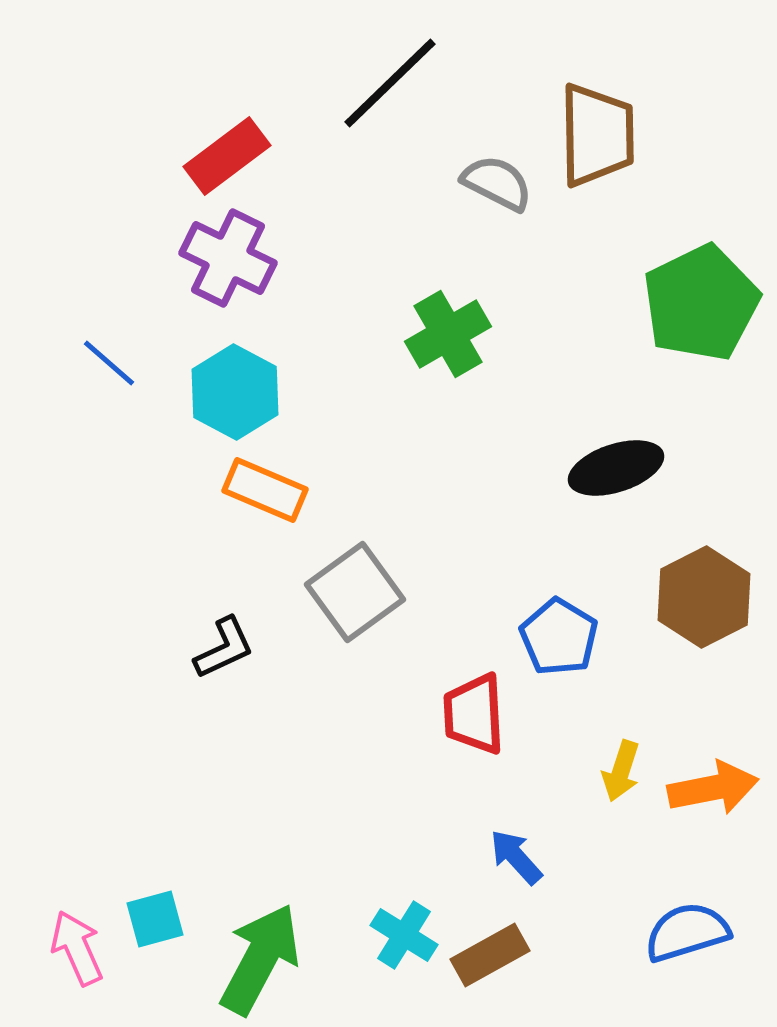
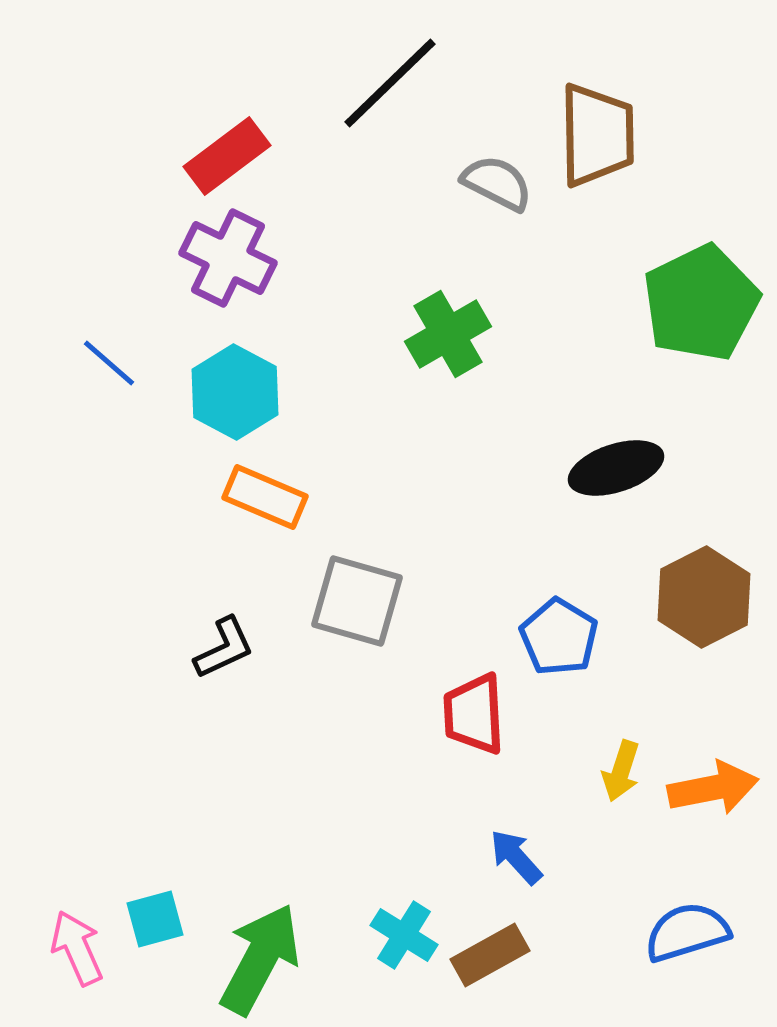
orange rectangle: moved 7 px down
gray square: moved 2 px right, 9 px down; rotated 38 degrees counterclockwise
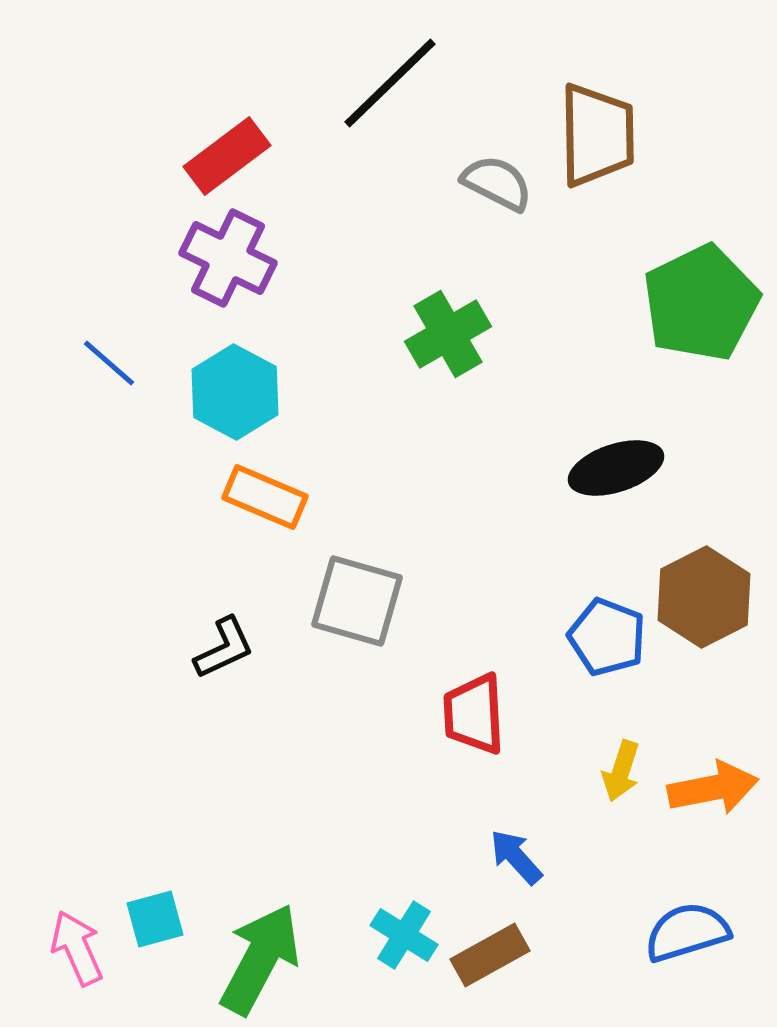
blue pentagon: moved 48 px right; rotated 10 degrees counterclockwise
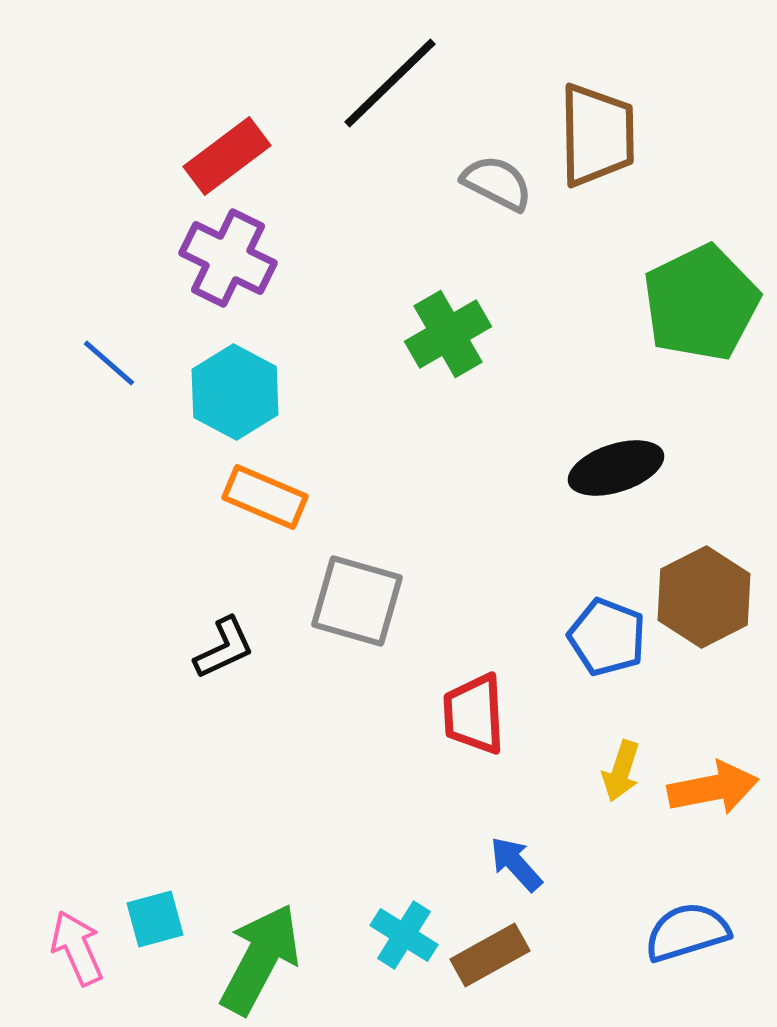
blue arrow: moved 7 px down
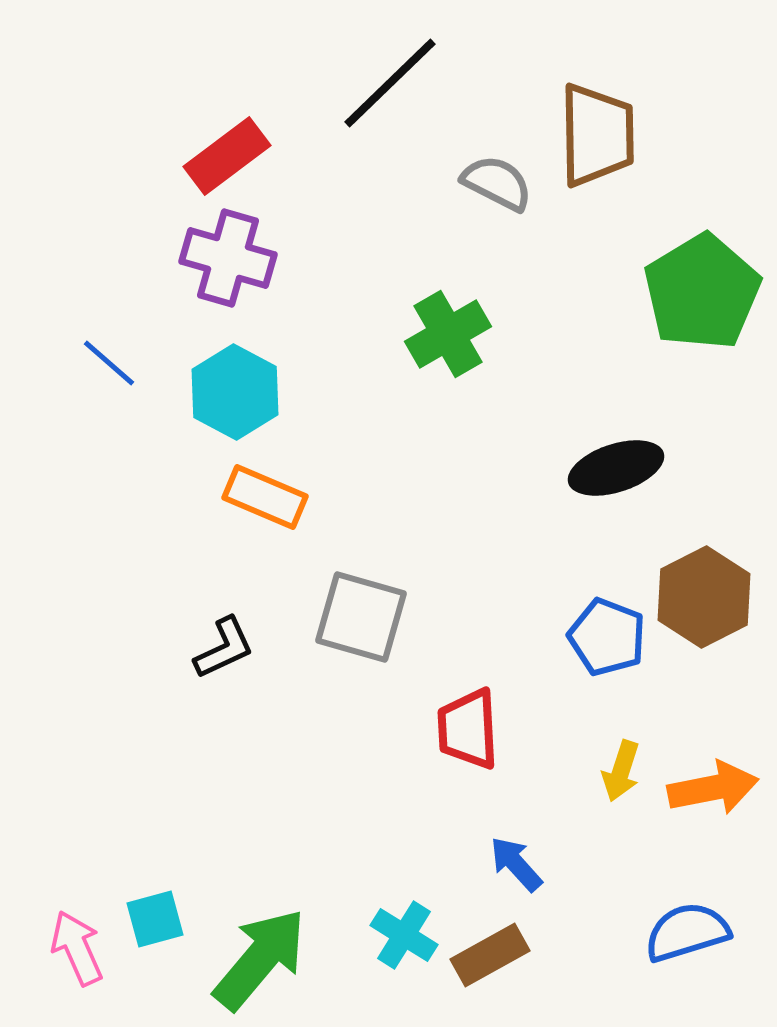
purple cross: rotated 10 degrees counterclockwise
green pentagon: moved 1 px right, 11 px up; rotated 5 degrees counterclockwise
gray square: moved 4 px right, 16 px down
red trapezoid: moved 6 px left, 15 px down
green arrow: rotated 12 degrees clockwise
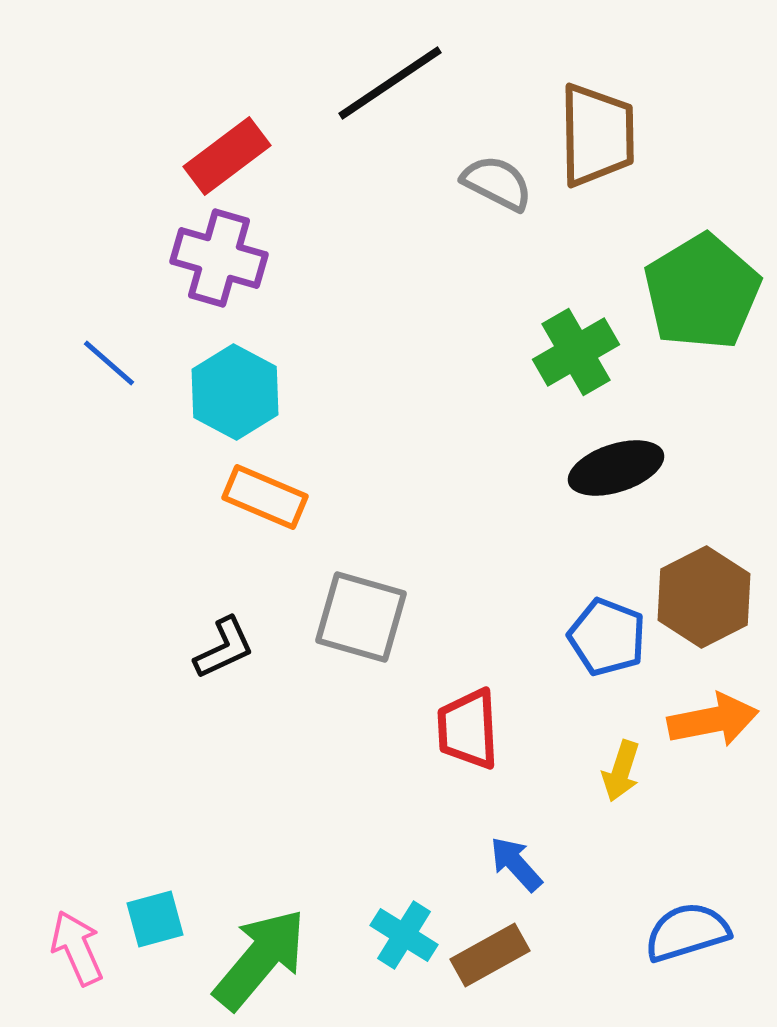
black line: rotated 10 degrees clockwise
purple cross: moved 9 px left
green cross: moved 128 px right, 18 px down
orange arrow: moved 68 px up
